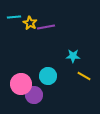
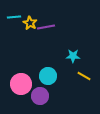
purple circle: moved 6 px right, 1 px down
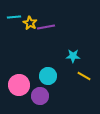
pink circle: moved 2 px left, 1 px down
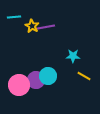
yellow star: moved 2 px right, 3 px down
purple circle: moved 4 px left, 16 px up
